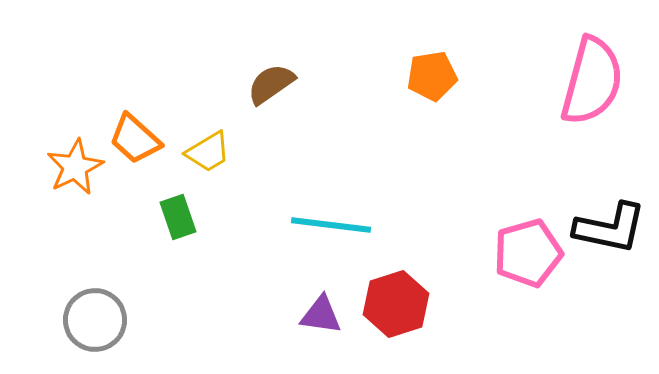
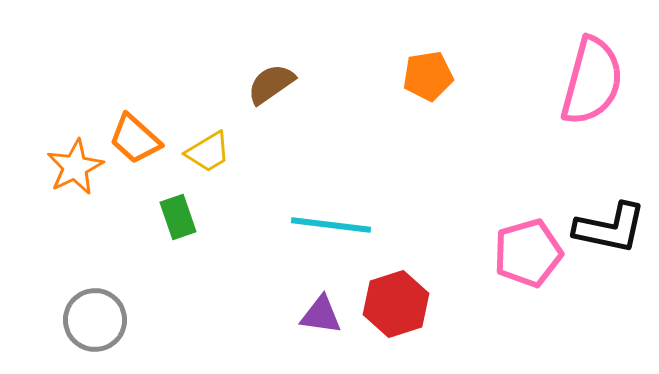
orange pentagon: moved 4 px left
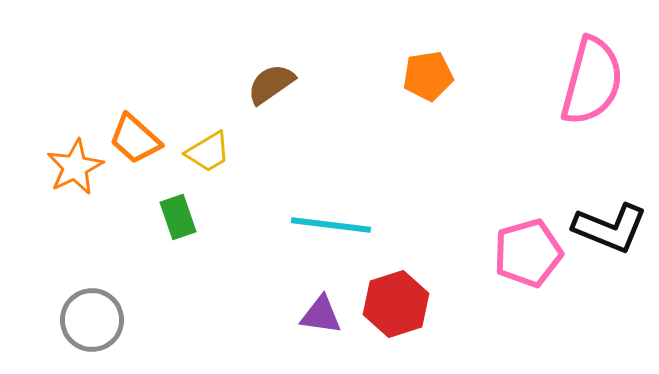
black L-shape: rotated 10 degrees clockwise
gray circle: moved 3 px left
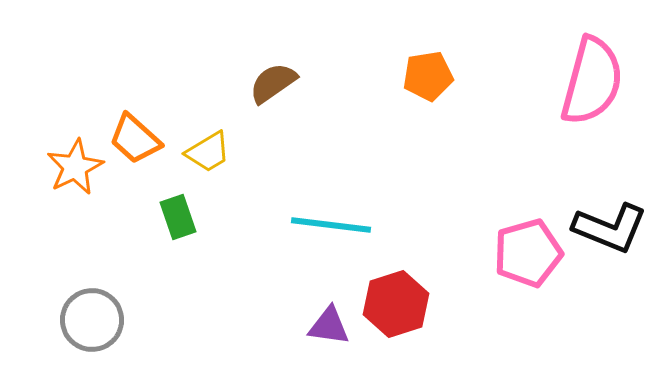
brown semicircle: moved 2 px right, 1 px up
purple triangle: moved 8 px right, 11 px down
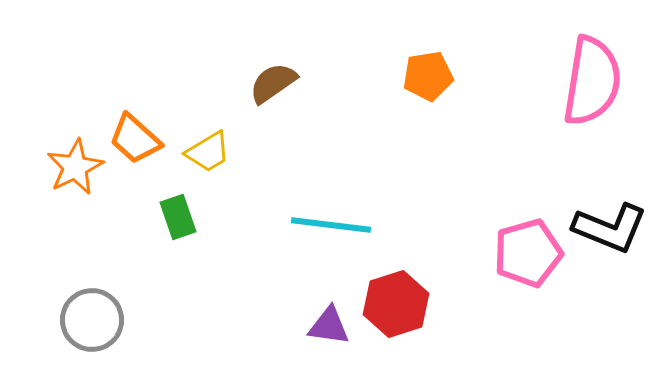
pink semicircle: rotated 6 degrees counterclockwise
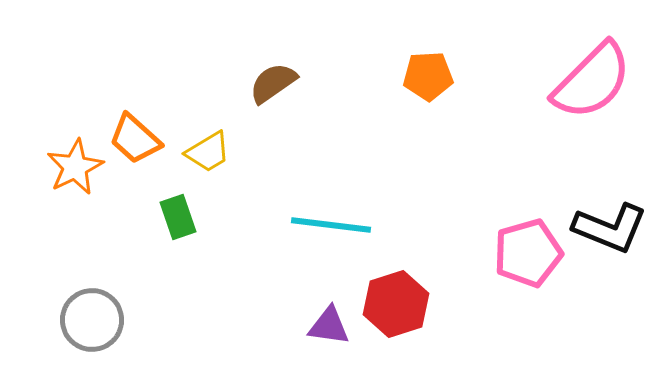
orange pentagon: rotated 6 degrees clockwise
pink semicircle: rotated 36 degrees clockwise
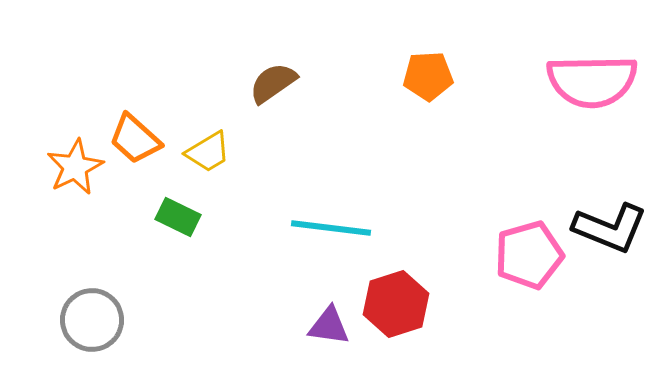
pink semicircle: rotated 44 degrees clockwise
green rectangle: rotated 45 degrees counterclockwise
cyan line: moved 3 px down
pink pentagon: moved 1 px right, 2 px down
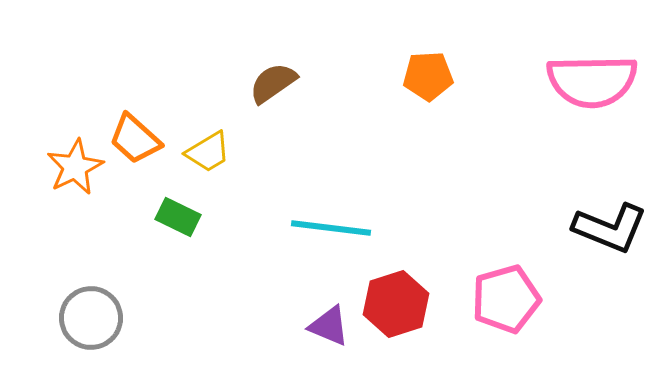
pink pentagon: moved 23 px left, 44 px down
gray circle: moved 1 px left, 2 px up
purple triangle: rotated 15 degrees clockwise
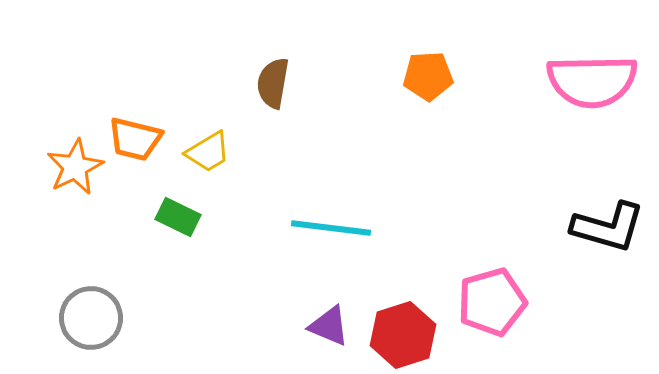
brown semicircle: rotated 45 degrees counterclockwise
orange trapezoid: rotated 28 degrees counterclockwise
black L-shape: moved 2 px left, 1 px up; rotated 6 degrees counterclockwise
pink pentagon: moved 14 px left, 3 px down
red hexagon: moved 7 px right, 31 px down
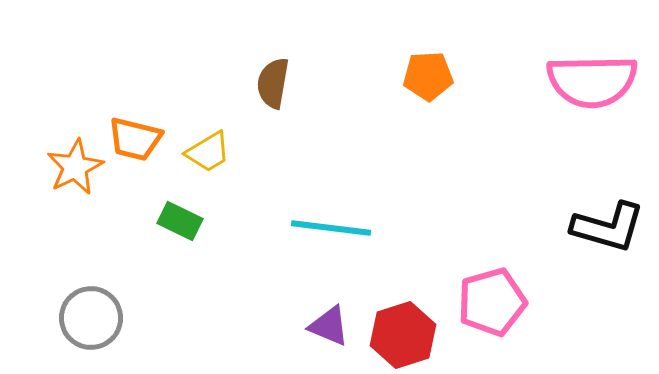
green rectangle: moved 2 px right, 4 px down
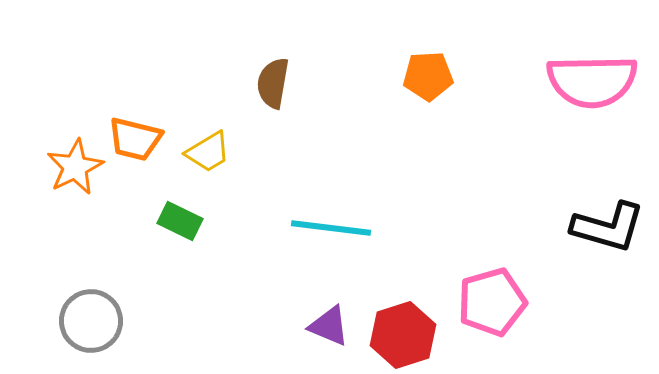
gray circle: moved 3 px down
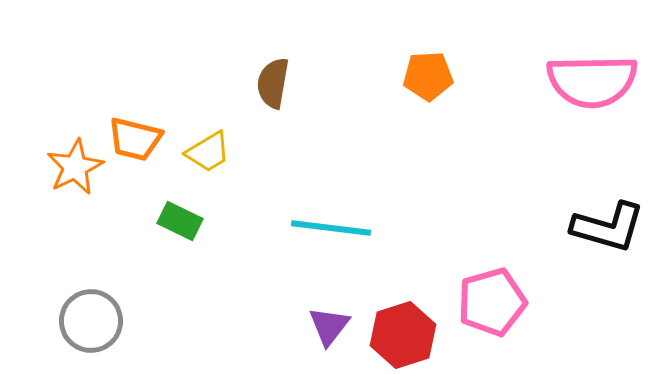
purple triangle: rotated 45 degrees clockwise
